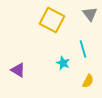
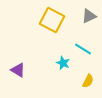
gray triangle: moved 1 px left, 2 px down; rotated 42 degrees clockwise
cyan line: rotated 42 degrees counterclockwise
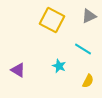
cyan star: moved 4 px left, 3 px down
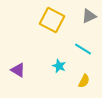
yellow semicircle: moved 4 px left
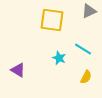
gray triangle: moved 5 px up
yellow square: rotated 20 degrees counterclockwise
cyan star: moved 8 px up
yellow semicircle: moved 2 px right, 4 px up
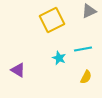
yellow square: rotated 35 degrees counterclockwise
cyan line: rotated 42 degrees counterclockwise
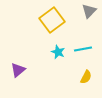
gray triangle: rotated 21 degrees counterclockwise
yellow square: rotated 10 degrees counterclockwise
cyan star: moved 1 px left, 6 px up
purple triangle: rotated 49 degrees clockwise
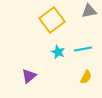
gray triangle: rotated 35 degrees clockwise
purple triangle: moved 11 px right, 6 px down
